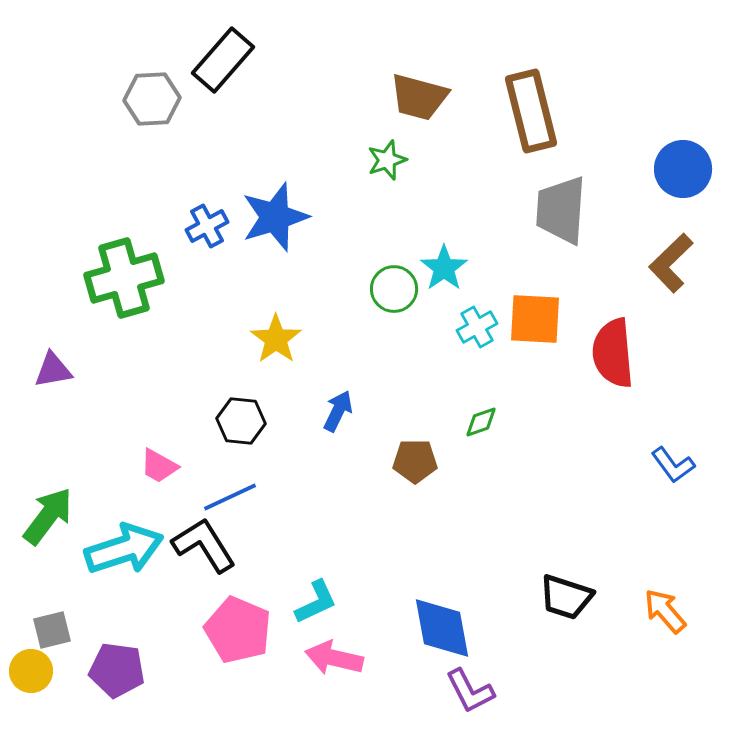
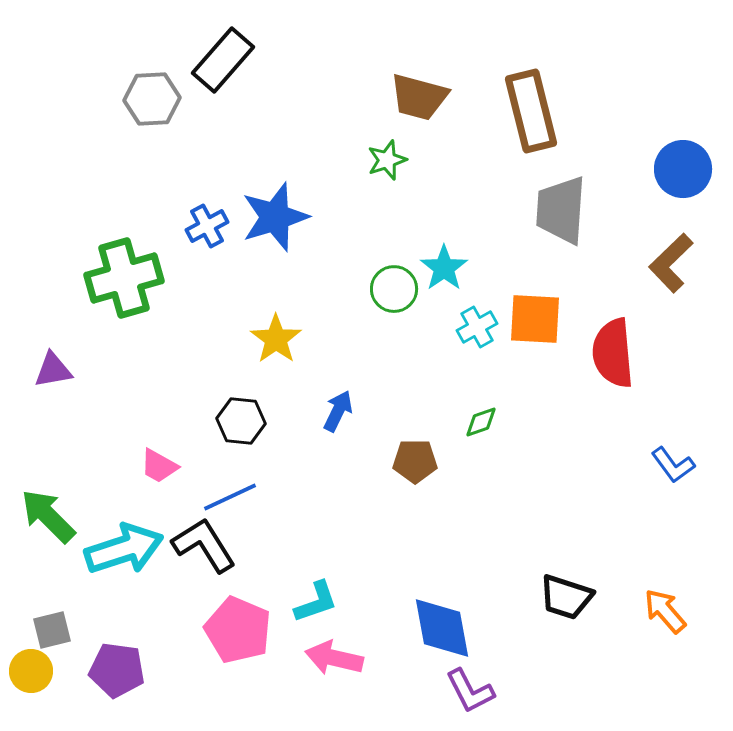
green arrow: rotated 82 degrees counterclockwise
cyan L-shape: rotated 6 degrees clockwise
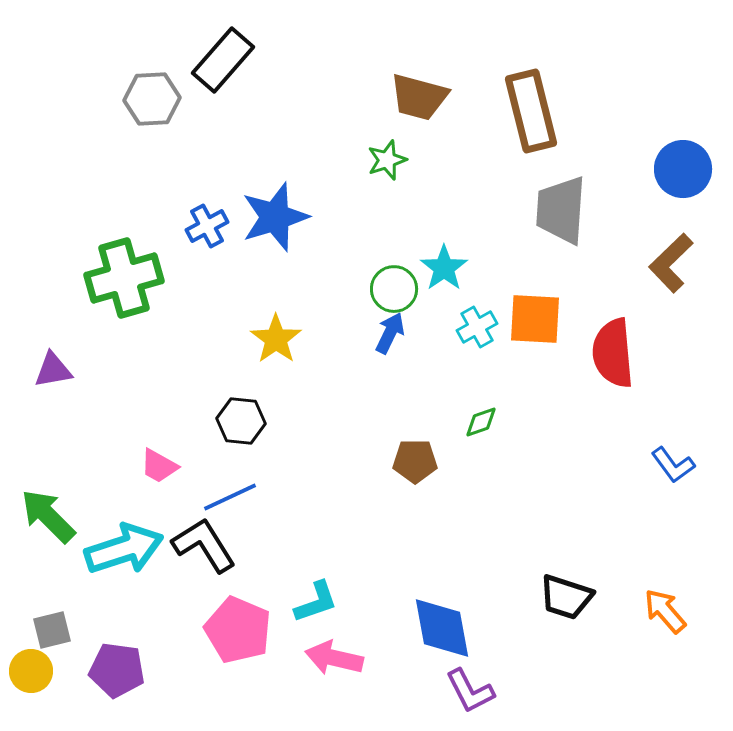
blue arrow: moved 52 px right, 78 px up
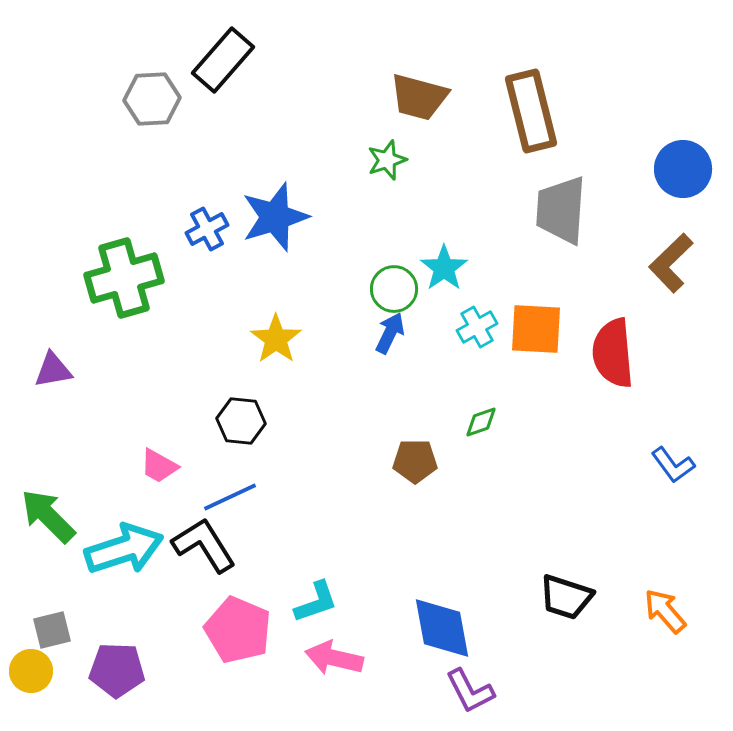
blue cross: moved 3 px down
orange square: moved 1 px right, 10 px down
purple pentagon: rotated 6 degrees counterclockwise
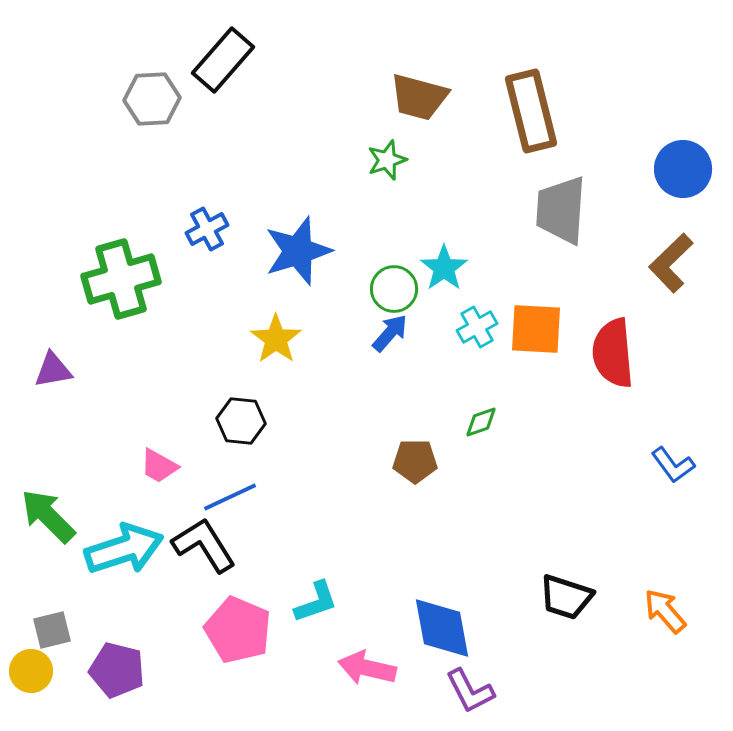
blue star: moved 23 px right, 34 px down
green cross: moved 3 px left, 1 px down
blue arrow: rotated 15 degrees clockwise
pink arrow: moved 33 px right, 10 px down
purple pentagon: rotated 12 degrees clockwise
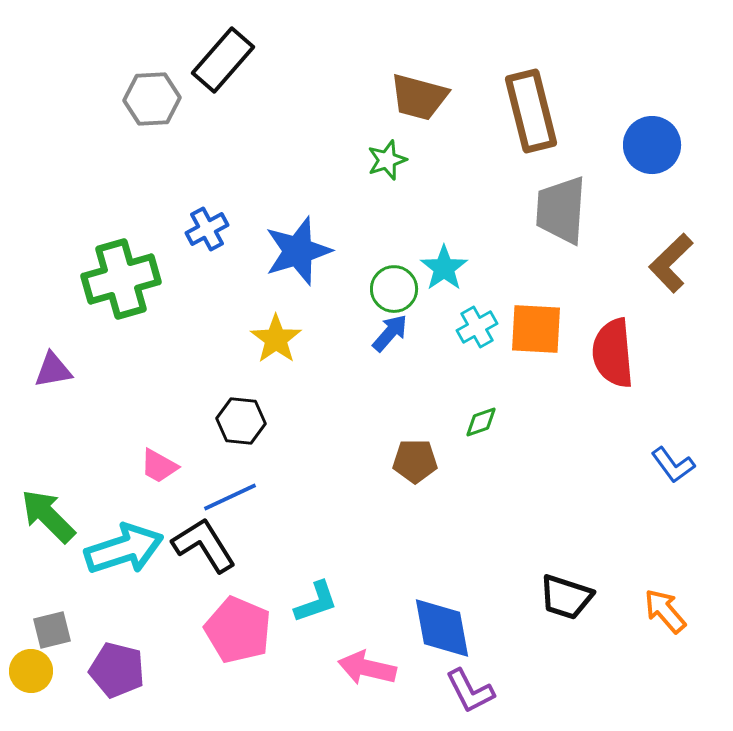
blue circle: moved 31 px left, 24 px up
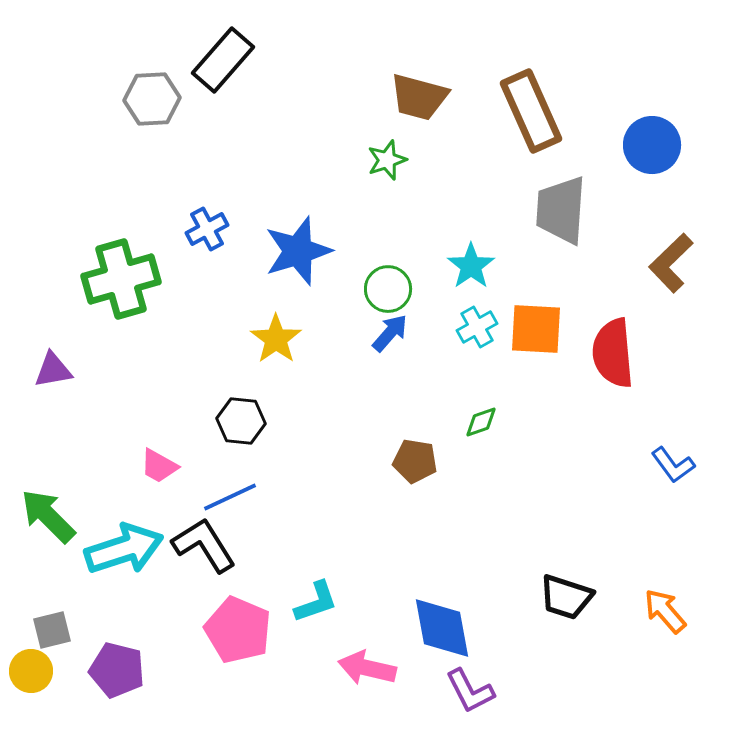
brown rectangle: rotated 10 degrees counterclockwise
cyan star: moved 27 px right, 2 px up
green circle: moved 6 px left
brown pentagon: rotated 9 degrees clockwise
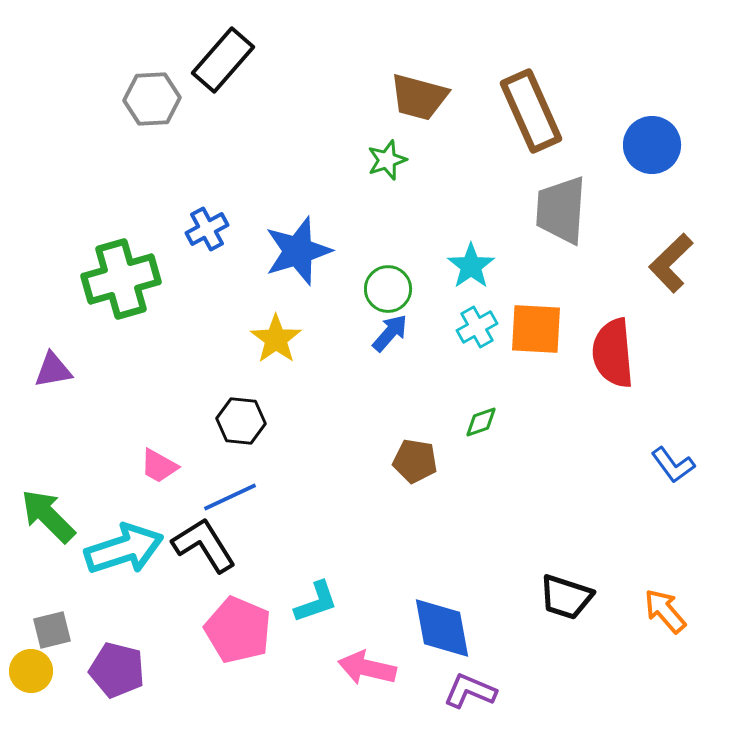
purple L-shape: rotated 140 degrees clockwise
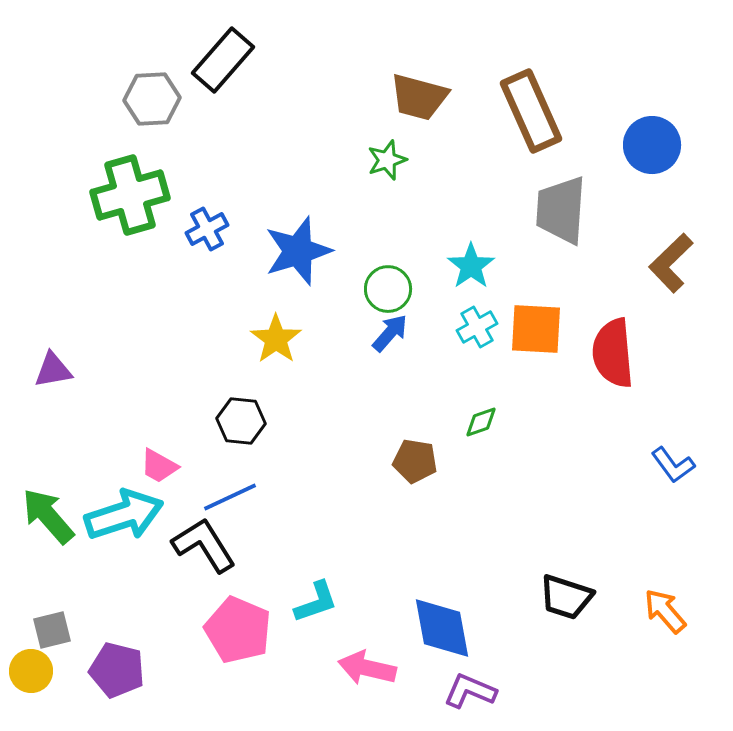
green cross: moved 9 px right, 84 px up
green arrow: rotated 4 degrees clockwise
cyan arrow: moved 34 px up
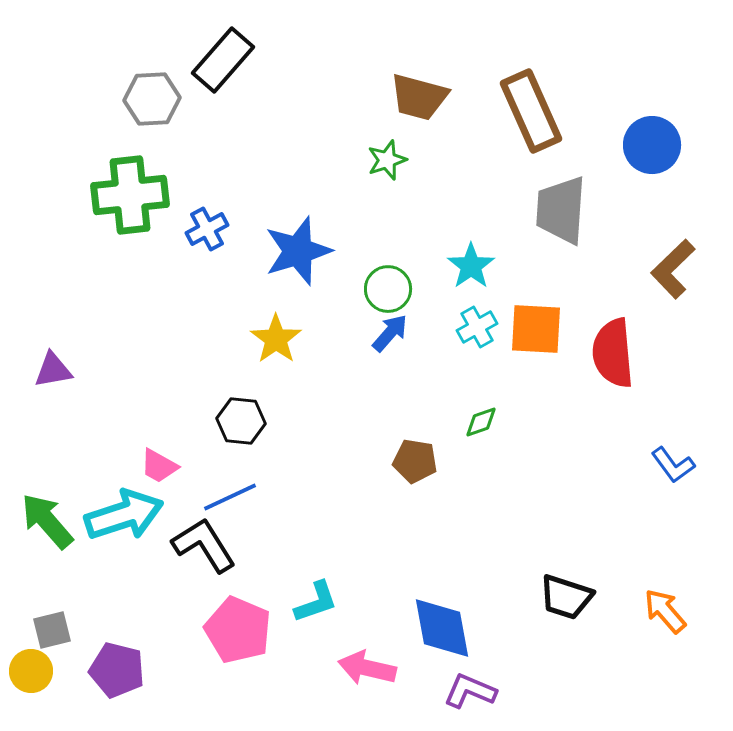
green cross: rotated 10 degrees clockwise
brown L-shape: moved 2 px right, 6 px down
green arrow: moved 1 px left, 5 px down
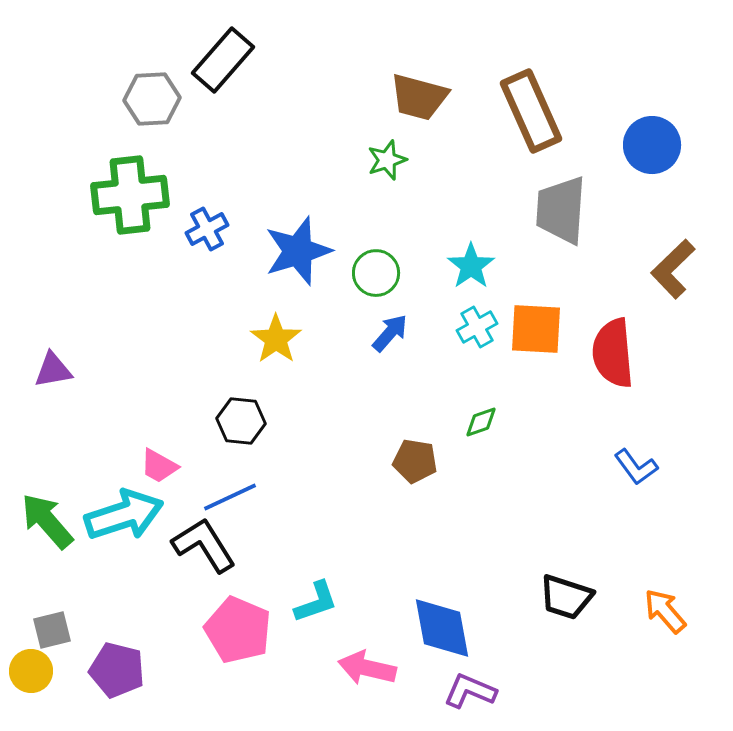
green circle: moved 12 px left, 16 px up
blue L-shape: moved 37 px left, 2 px down
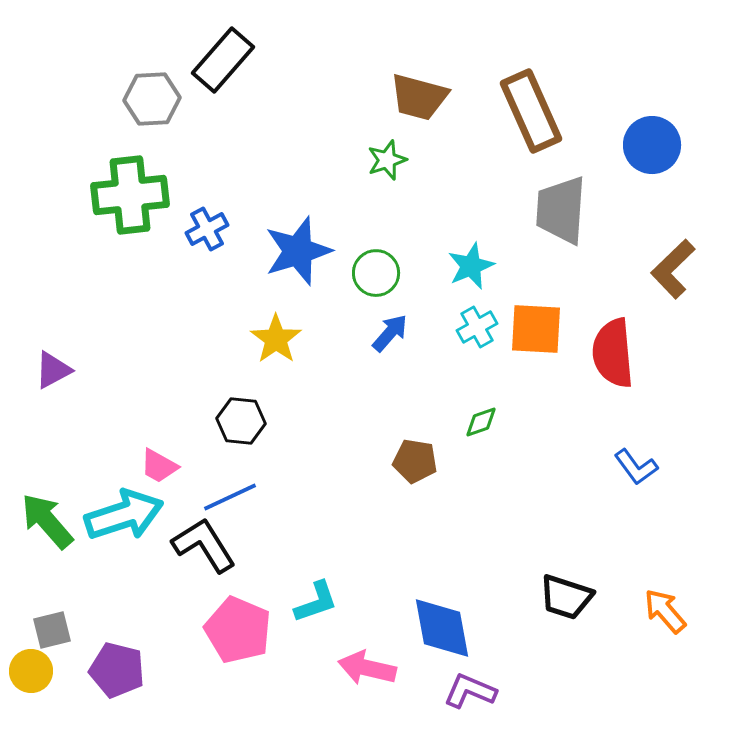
cyan star: rotated 12 degrees clockwise
purple triangle: rotated 18 degrees counterclockwise
